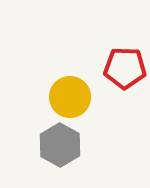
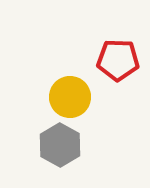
red pentagon: moved 7 px left, 8 px up
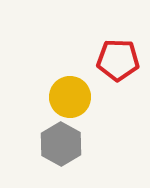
gray hexagon: moved 1 px right, 1 px up
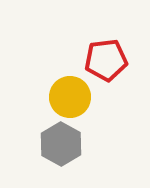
red pentagon: moved 12 px left; rotated 9 degrees counterclockwise
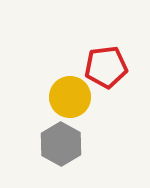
red pentagon: moved 7 px down
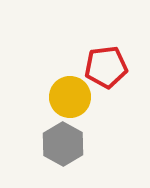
gray hexagon: moved 2 px right
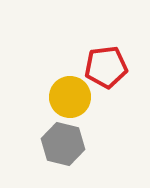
gray hexagon: rotated 15 degrees counterclockwise
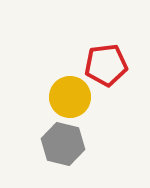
red pentagon: moved 2 px up
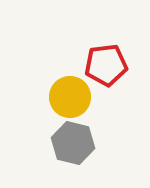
gray hexagon: moved 10 px right, 1 px up
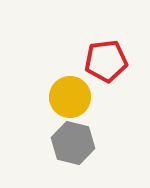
red pentagon: moved 4 px up
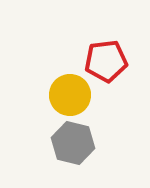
yellow circle: moved 2 px up
